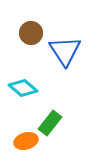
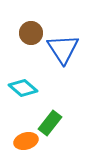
blue triangle: moved 2 px left, 2 px up
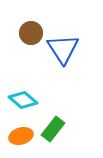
cyan diamond: moved 12 px down
green rectangle: moved 3 px right, 6 px down
orange ellipse: moved 5 px left, 5 px up
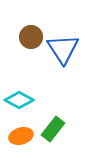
brown circle: moved 4 px down
cyan diamond: moved 4 px left; rotated 12 degrees counterclockwise
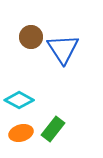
orange ellipse: moved 3 px up
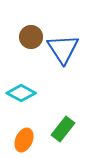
cyan diamond: moved 2 px right, 7 px up
green rectangle: moved 10 px right
orange ellipse: moved 3 px right, 7 px down; rotated 50 degrees counterclockwise
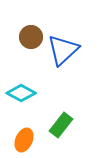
blue triangle: moved 1 px down; rotated 20 degrees clockwise
green rectangle: moved 2 px left, 4 px up
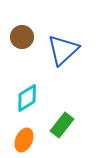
brown circle: moved 9 px left
cyan diamond: moved 6 px right, 5 px down; rotated 60 degrees counterclockwise
green rectangle: moved 1 px right
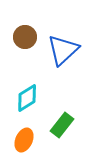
brown circle: moved 3 px right
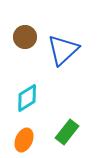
green rectangle: moved 5 px right, 7 px down
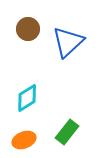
brown circle: moved 3 px right, 8 px up
blue triangle: moved 5 px right, 8 px up
orange ellipse: rotated 45 degrees clockwise
